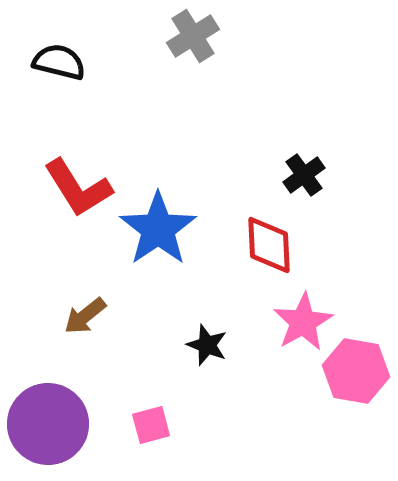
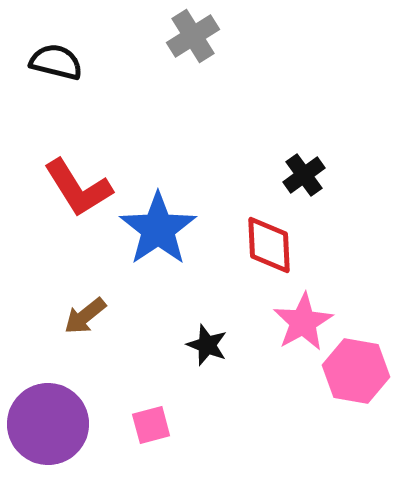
black semicircle: moved 3 px left
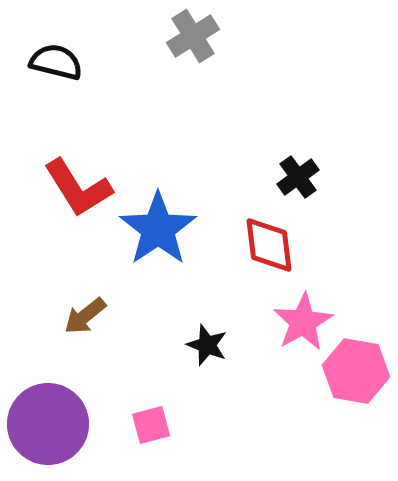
black cross: moved 6 px left, 2 px down
red diamond: rotated 4 degrees counterclockwise
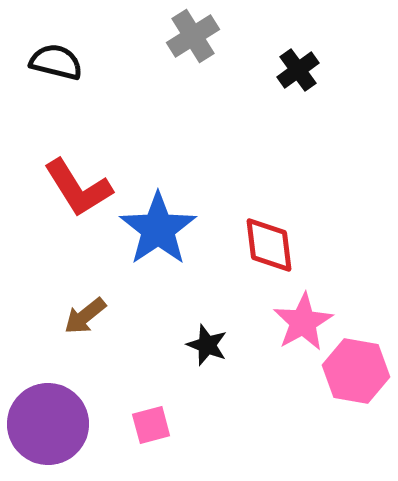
black cross: moved 107 px up
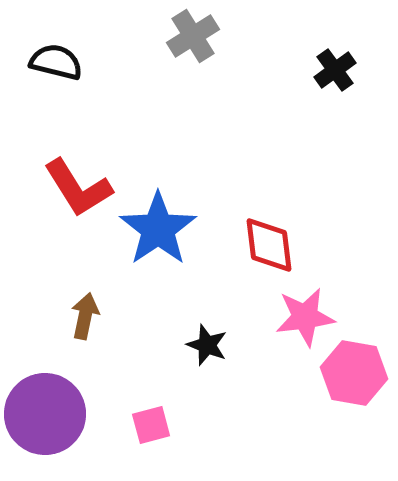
black cross: moved 37 px right
brown arrow: rotated 141 degrees clockwise
pink star: moved 2 px right, 5 px up; rotated 22 degrees clockwise
pink hexagon: moved 2 px left, 2 px down
purple circle: moved 3 px left, 10 px up
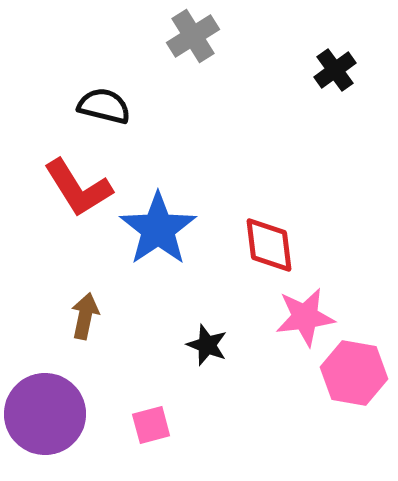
black semicircle: moved 48 px right, 44 px down
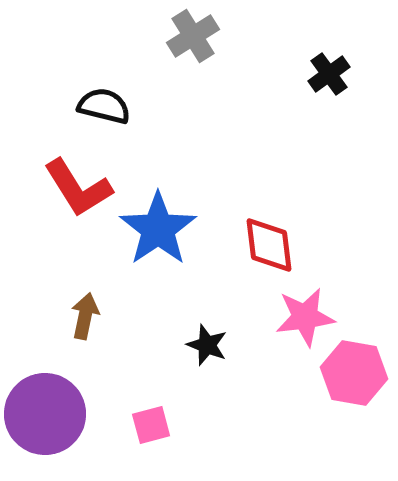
black cross: moved 6 px left, 4 px down
